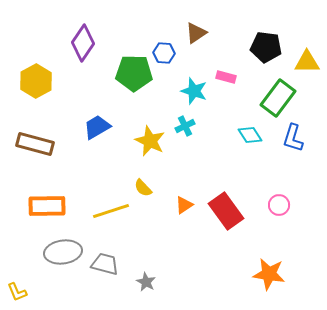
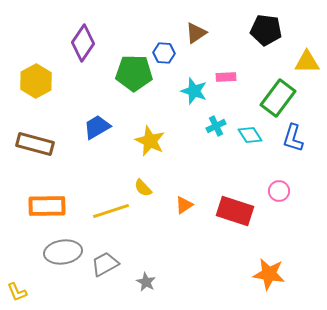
black pentagon: moved 17 px up
pink rectangle: rotated 18 degrees counterclockwise
cyan cross: moved 31 px right
pink circle: moved 14 px up
red rectangle: moved 9 px right; rotated 36 degrees counterclockwise
gray trapezoid: rotated 44 degrees counterclockwise
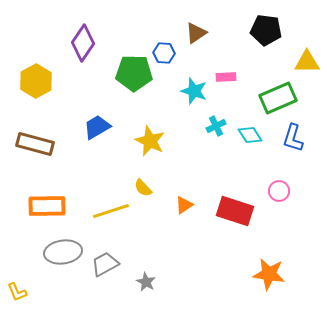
green rectangle: rotated 30 degrees clockwise
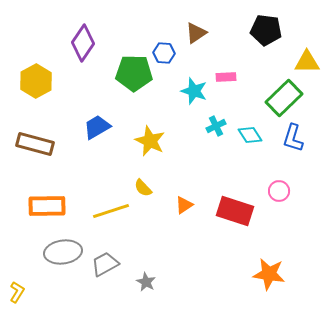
green rectangle: moved 6 px right; rotated 21 degrees counterclockwise
yellow L-shape: rotated 125 degrees counterclockwise
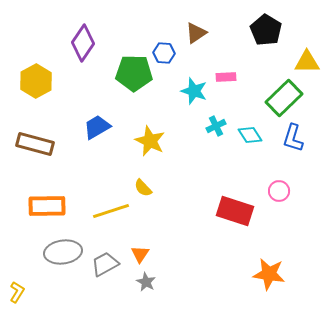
black pentagon: rotated 24 degrees clockwise
orange triangle: moved 44 px left, 49 px down; rotated 24 degrees counterclockwise
